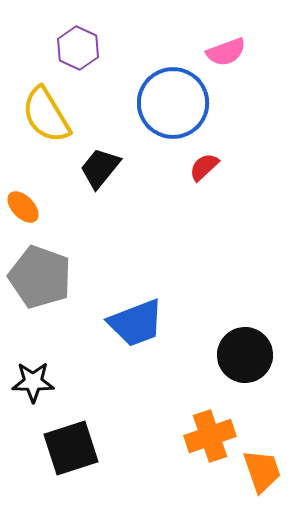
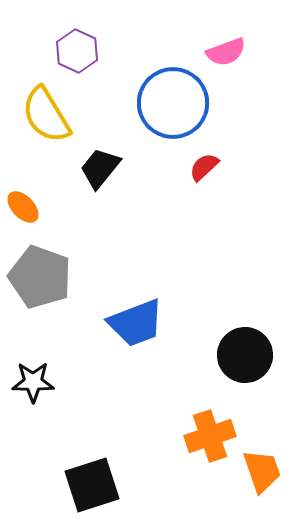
purple hexagon: moved 1 px left, 3 px down
black square: moved 21 px right, 37 px down
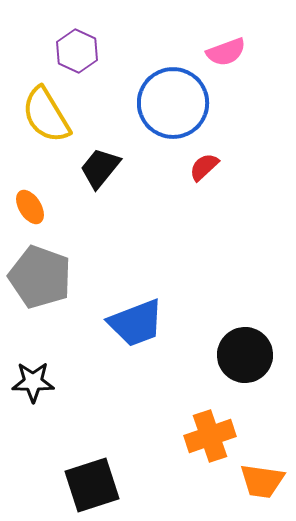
orange ellipse: moved 7 px right; rotated 12 degrees clockwise
orange trapezoid: moved 10 px down; rotated 117 degrees clockwise
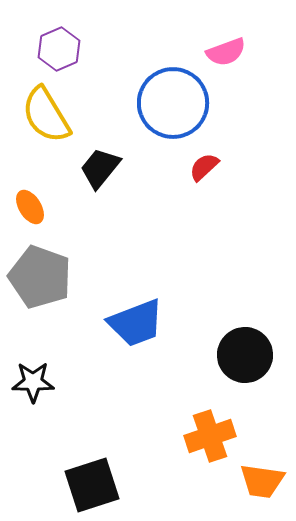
purple hexagon: moved 18 px left, 2 px up; rotated 12 degrees clockwise
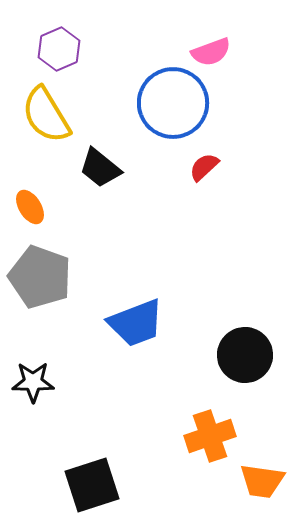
pink semicircle: moved 15 px left
black trapezoid: rotated 90 degrees counterclockwise
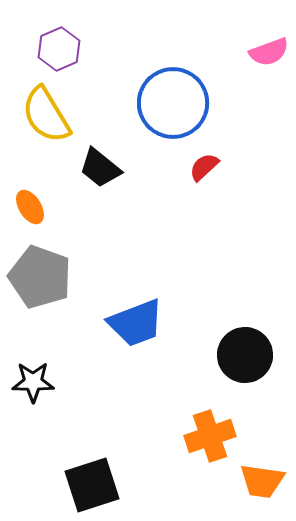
pink semicircle: moved 58 px right
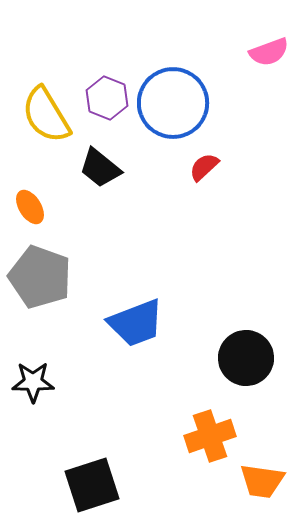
purple hexagon: moved 48 px right, 49 px down; rotated 15 degrees counterclockwise
black circle: moved 1 px right, 3 px down
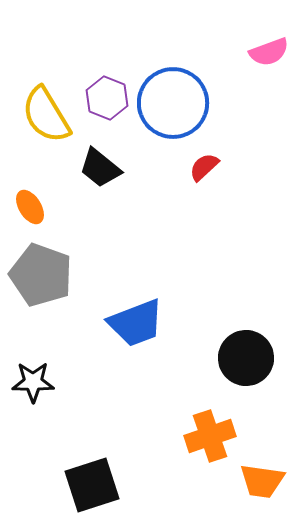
gray pentagon: moved 1 px right, 2 px up
